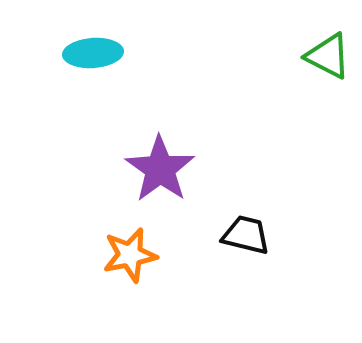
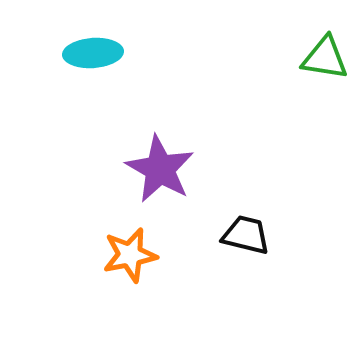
green triangle: moved 3 px left, 2 px down; rotated 18 degrees counterclockwise
purple star: rotated 6 degrees counterclockwise
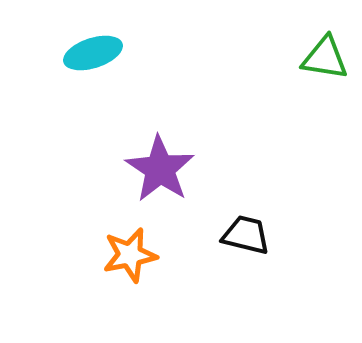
cyan ellipse: rotated 14 degrees counterclockwise
purple star: rotated 4 degrees clockwise
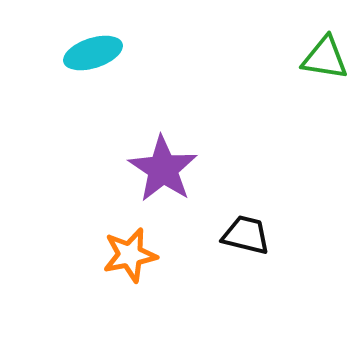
purple star: moved 3 px right
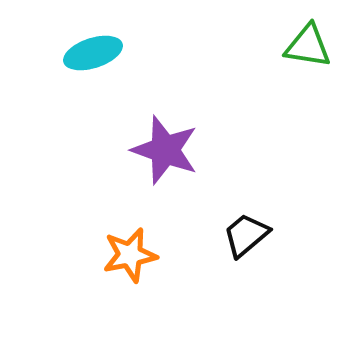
green triangle: moved 17 px left, 12 px up
purple star: moved 2 px right, 19 px up; rotated 14 degrees counterclockwise
black trapezoid: rotated 54 degrees counterclockwise
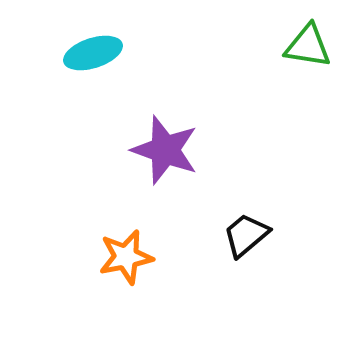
orange star: moved 4 px left, 2 px down
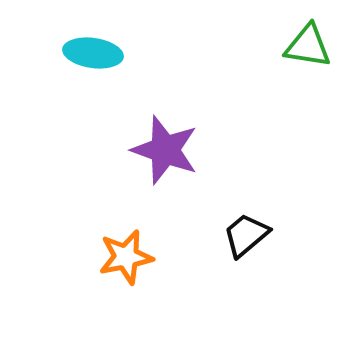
cyan ellipse: rotated 26 degrees clockwise
